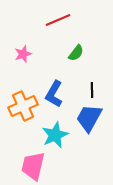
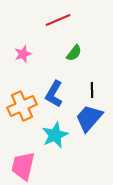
green semicircle: moved 2 px left
orange cross: moved 1 px left
blue trapezoid: rotated 12 degrees clockwise
pink trapezoid: moved 10 px left
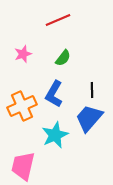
green semicircle: moved 11 px left, 5 px down
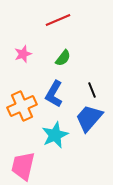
black line: rotated 21 degrees counterclockwise
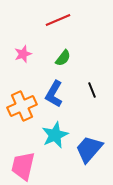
blue trapezoid: moved 31 px down
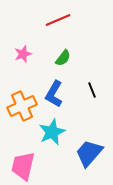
cyan star: moved 3 px left, 3 px up
blue trapezoid: moved 4 px down
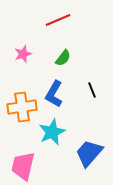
orange cross: moved 1 px down; rotated 16 degrees clockwise
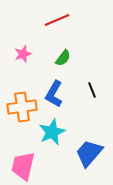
red line: moved 1 px left
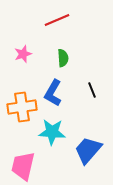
green semicircle: rotated 42 degrees counterclockwise
blue L-shape: moved 1 px left, 1 px up
cyan star: rotated 28 degrees clockwise
blue trapezoid: moved 1 px left, 3 px up
